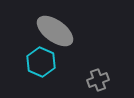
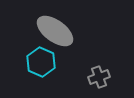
gray cross: moved 1 px right, 3 px up
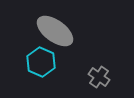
gray cross: rotated 35 degrees counterclockwise
